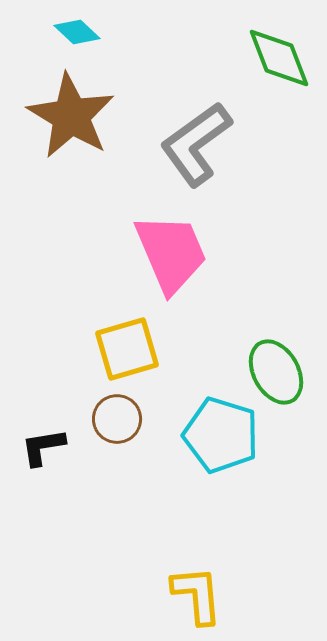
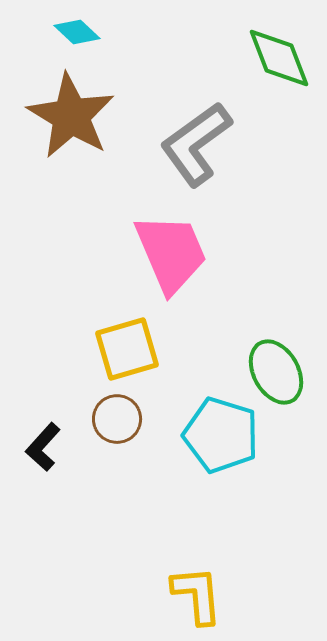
black L-shape: rotated 39 degrees counterclockwise
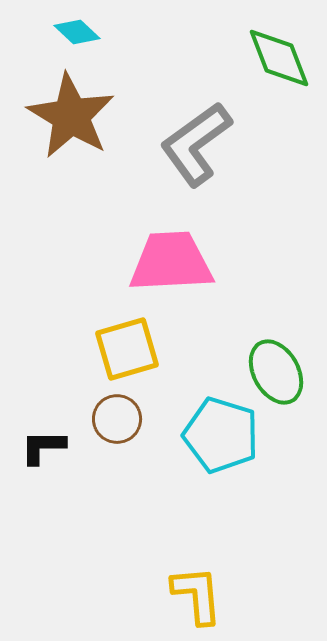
pink trapezoid: moved 9 px down; rotated 70 degrees counterclockwise
black L-shape: rotated 48 degrees clockwise
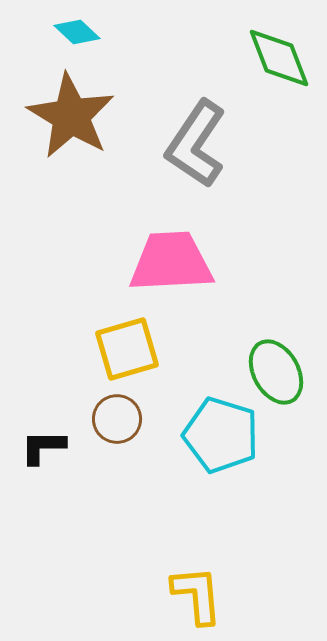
gray L-shape: rotated 20 degrees counterclockwise
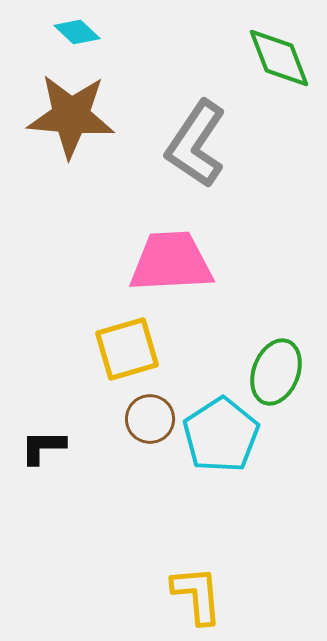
brown star: rotated 26 degrees counterclockwise
green ellipse: rotated 50 degrees clockwise
brown circle: moved 33 px right
cyan pentagon: rotated 22 degrees clockwise
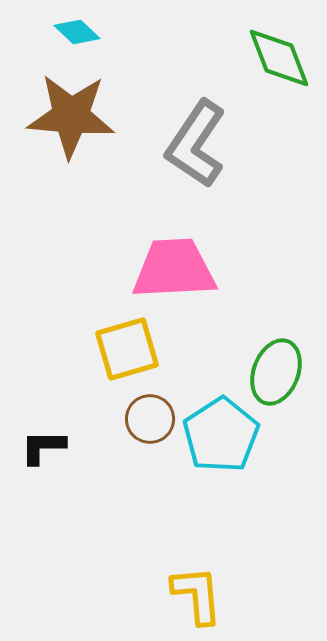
pink trapezoid: moved 3 px right, 7 px down
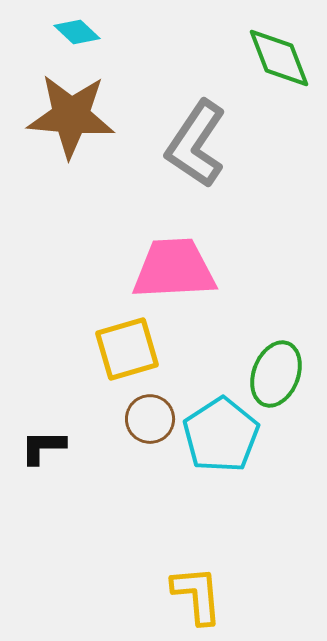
green ellipse: moved 2 px down
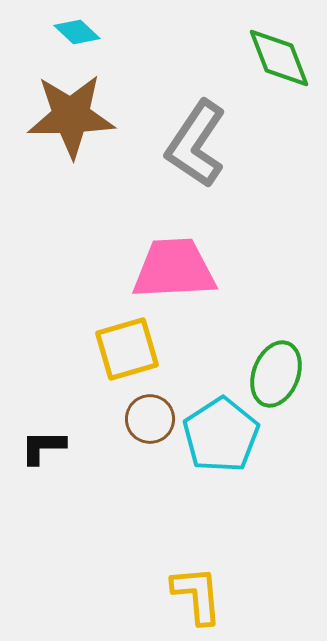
brown star: rotated 6 degrees counterclockwise
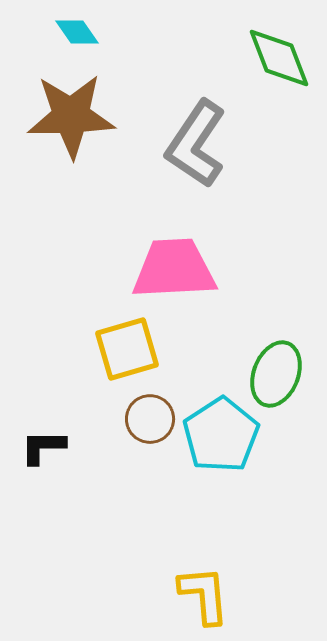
cyan diamond: rotated 12 degrees clockwise
yellow L-shape: moved 7 px right
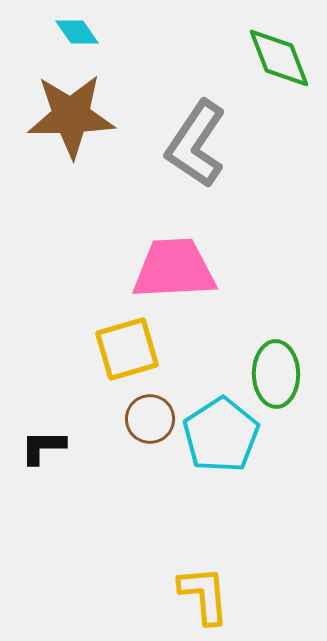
green ellipse: rotated 22 degrees counterclockwise
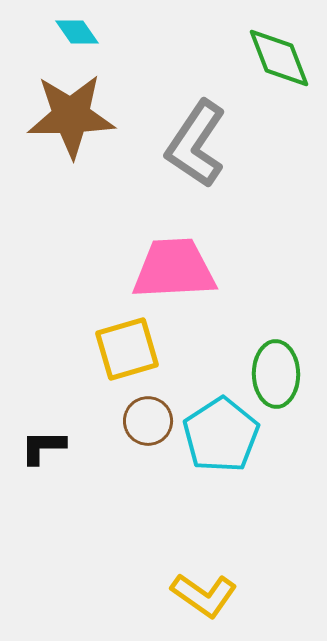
brown circle: moved 2 px left, 2 px down
yellow L-shape: rotated 130 degrees clockwise
